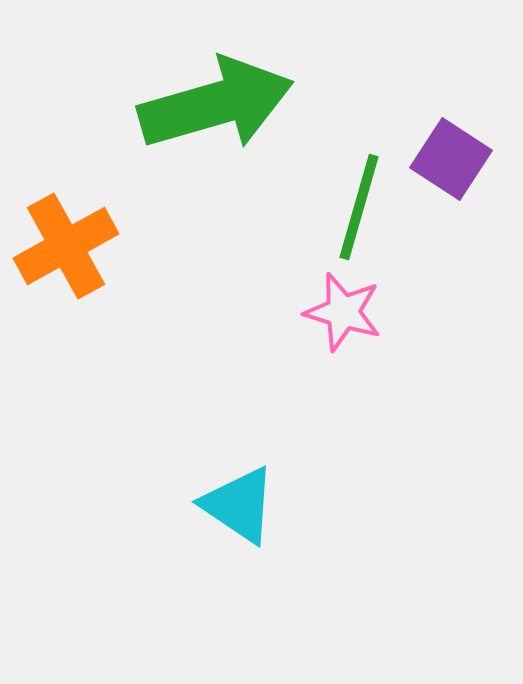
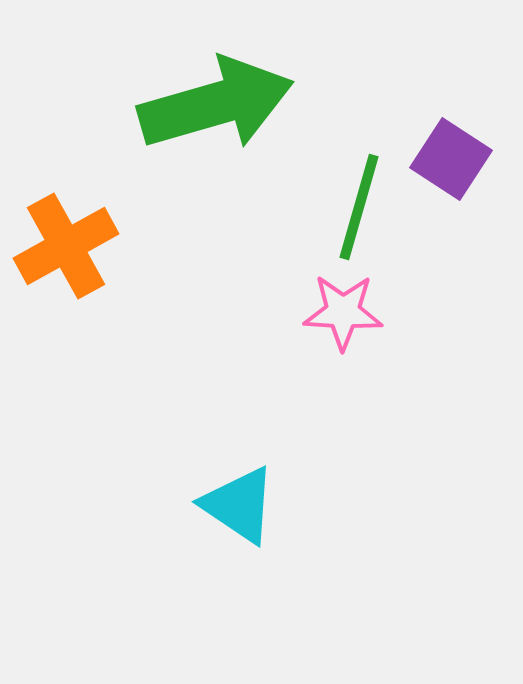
pink star: rotated 14 degrees counterclockwise
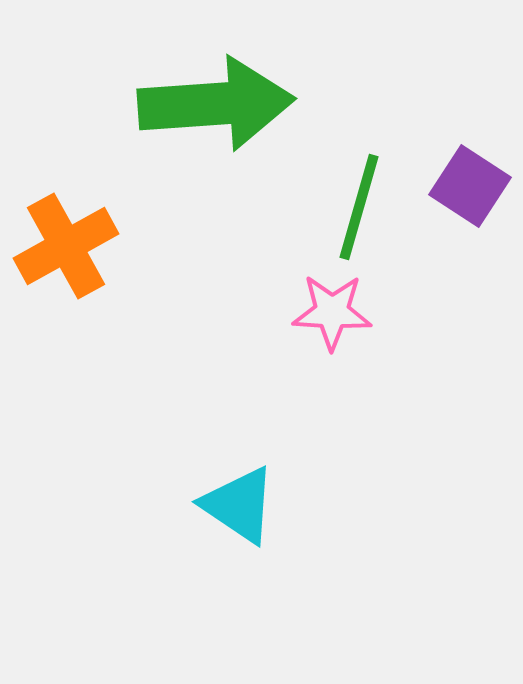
green arrow: rotated 12 degrees clockwise
purple square: moved 19 px right, 27 px down
pink star: moved 11 px left
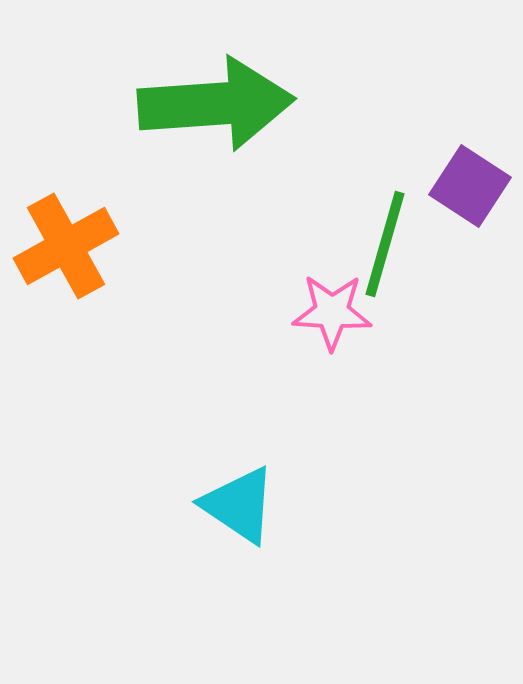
green line: moved 26 px right, 37 px down
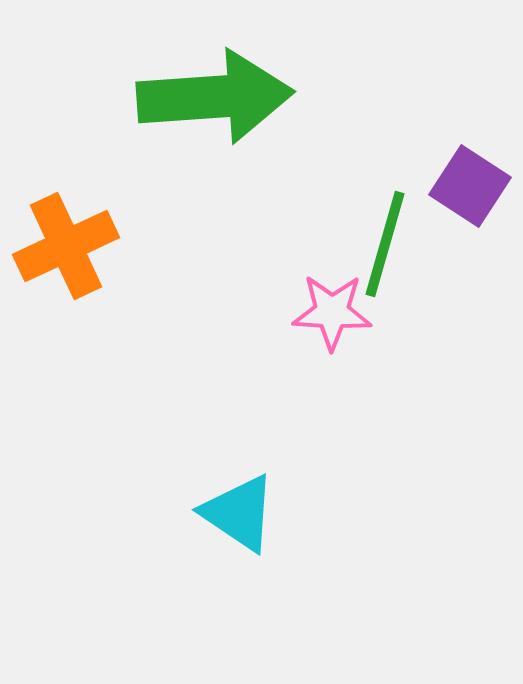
green arrow: moved 1 px left, 7 px up
orange cross: rotated 4 degrees clockwise
cyan triangle: moved 8 px down
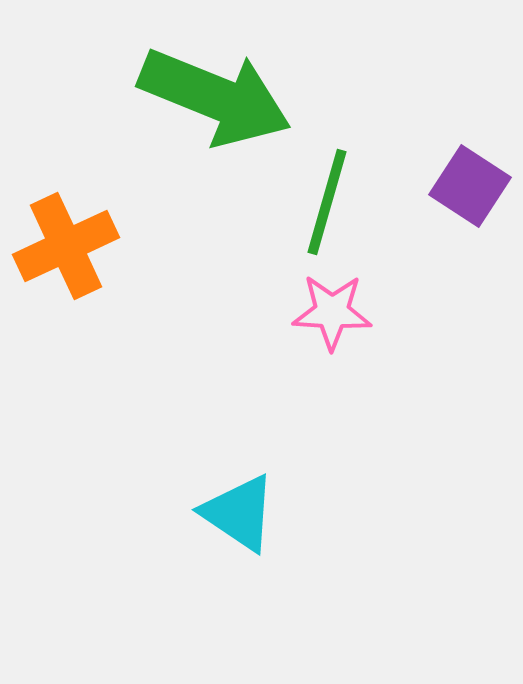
green arrow: rotated 26 degrees clockwise
green line: moved 58 px left, 42 px up
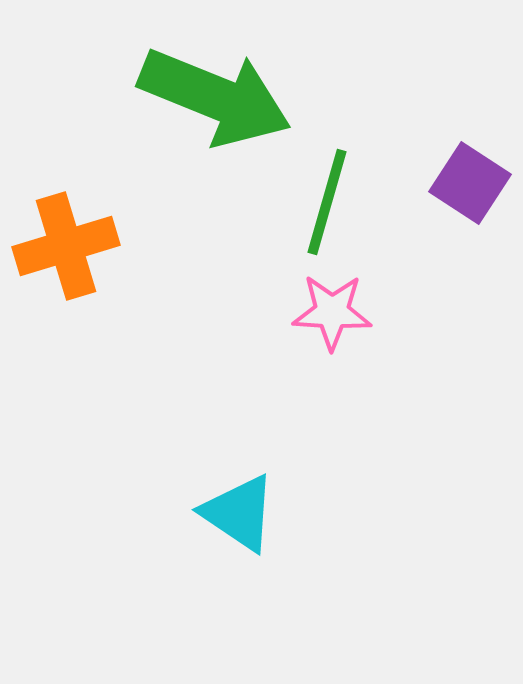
purple square: moved 3 px up
orange cross: rotated 8 degrees clockwise
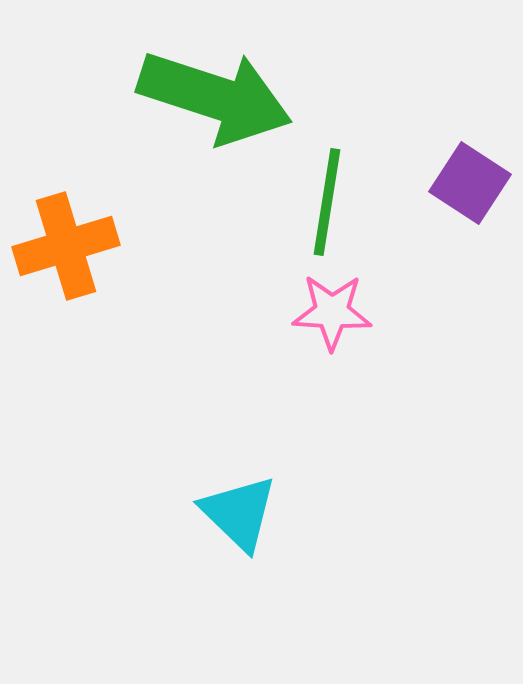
green arrow: rotated 4 degrees counterclockwise
green line: rotated 7 degrees counterclockwise
cyan triangle: rotated 10 degrees clockwise
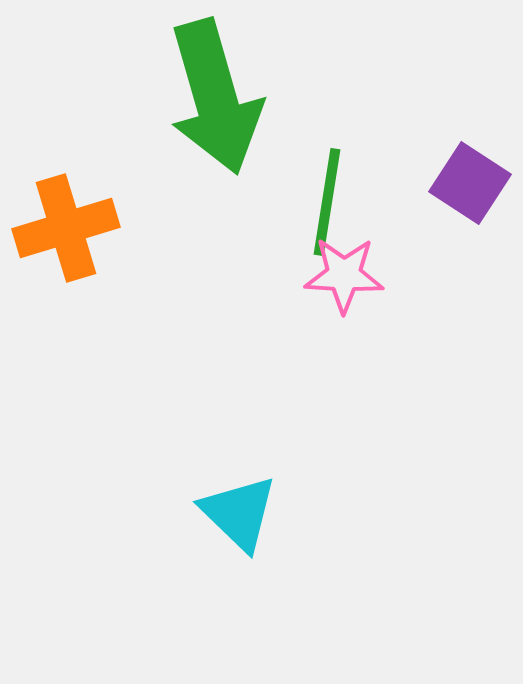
green arrow: rotated 56 degrees clockwise
orange cross: moved 18 px up
pink star: moved 12 px right, 37 px up
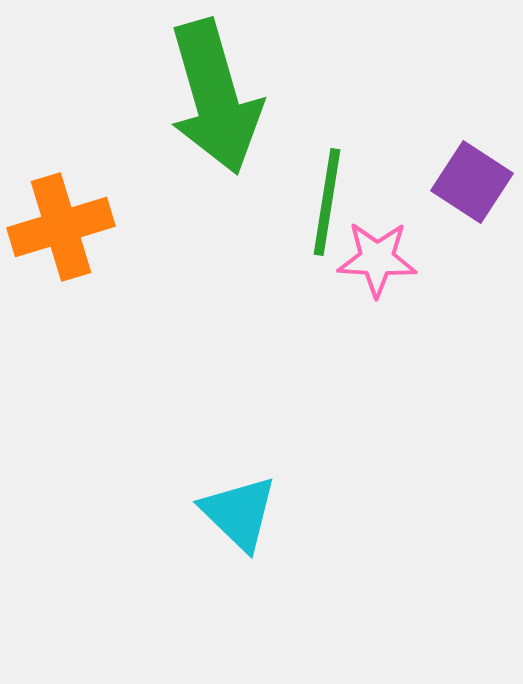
purple square: moved 2 px right, 1 px up
orange cross: moved 5 px left, 1 px up
pink star: moved 33 px right, 16 px up
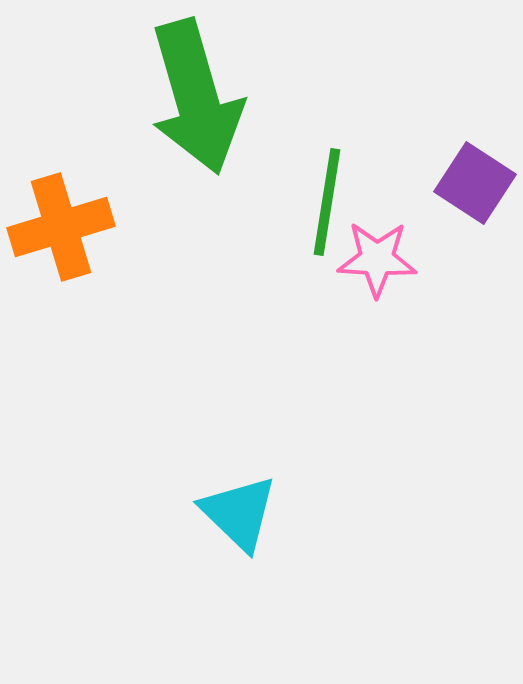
green arrow: moved 19 px left
purple square: moved 3 px right, 1 px down
